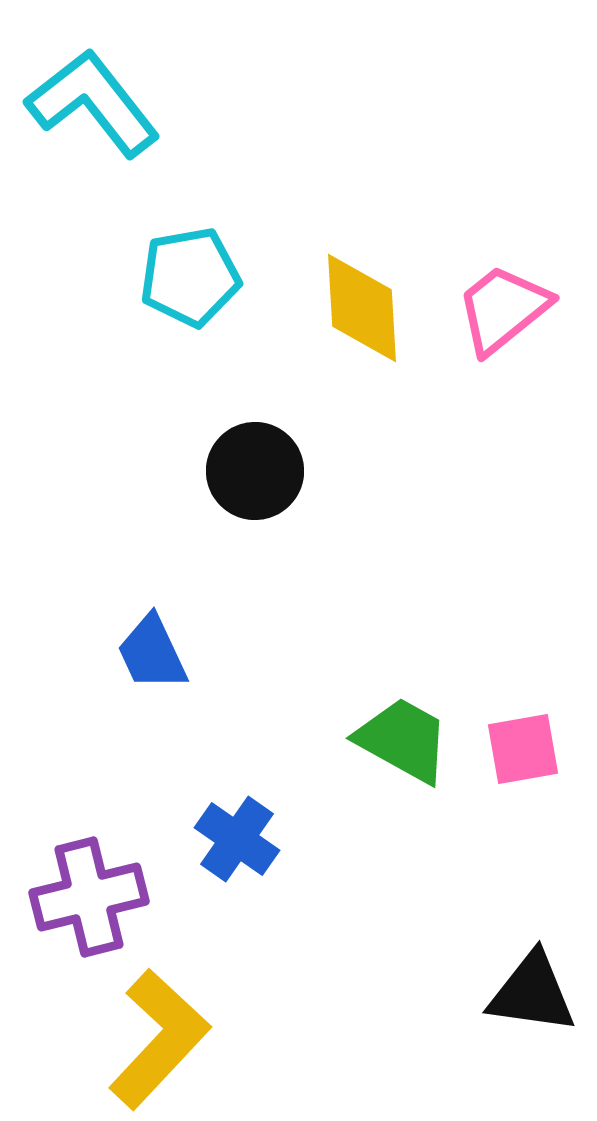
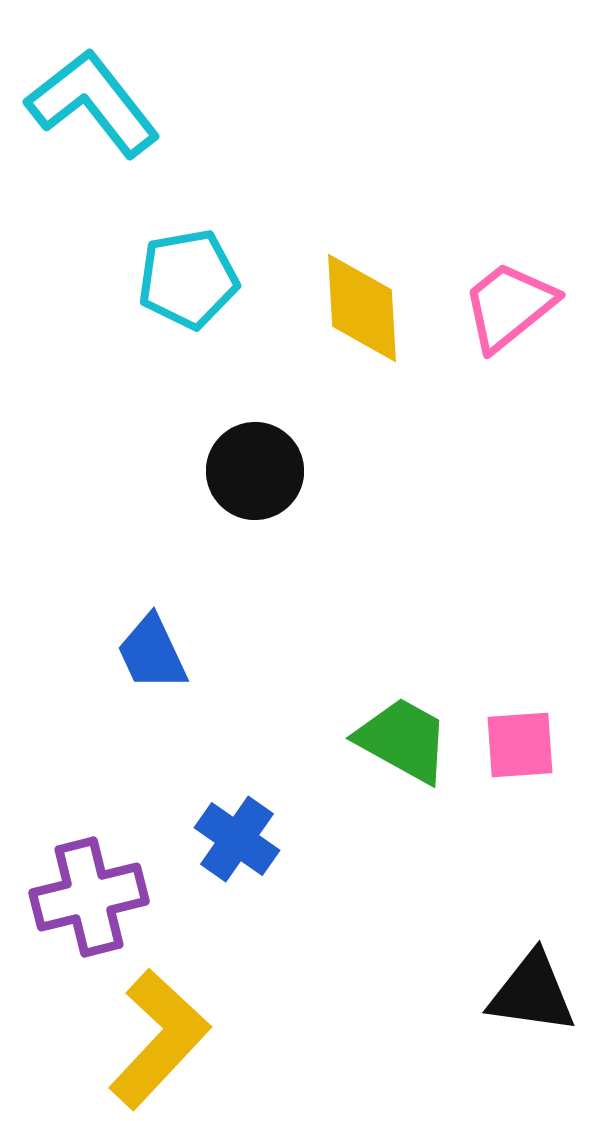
cyan pentagon: moved 2 px left, 2 px down
pink trapezoid: moved 6 px right, 3 px up
pink square: moved 3 px left, 4 px up; rotated 6 degrees clockwise
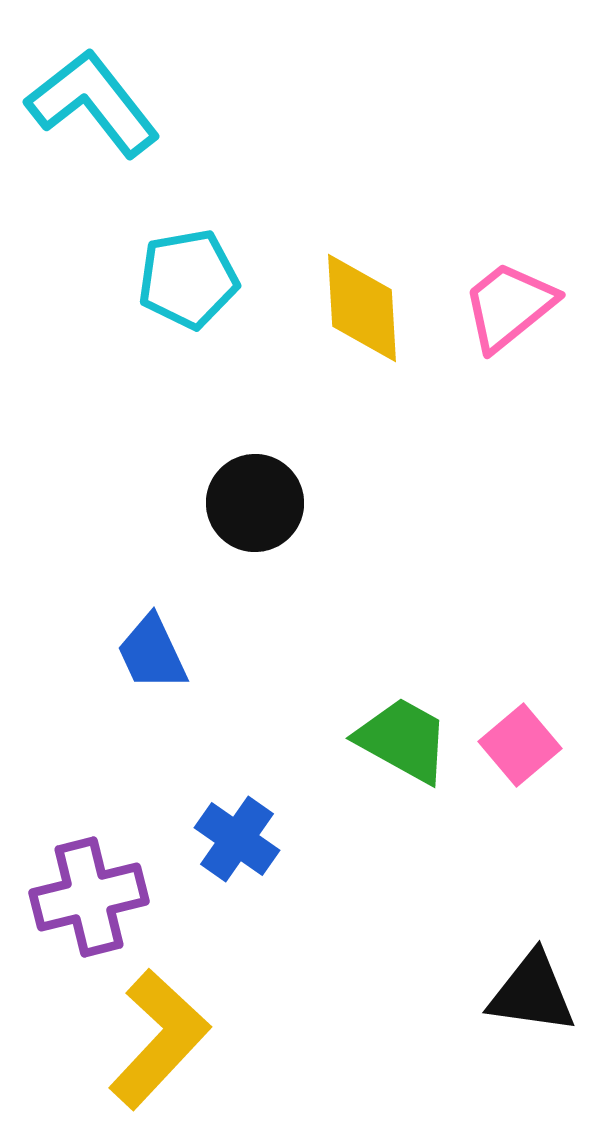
black circle: moved 32 px down
pink square: rotated 36 degrees counterclockwise
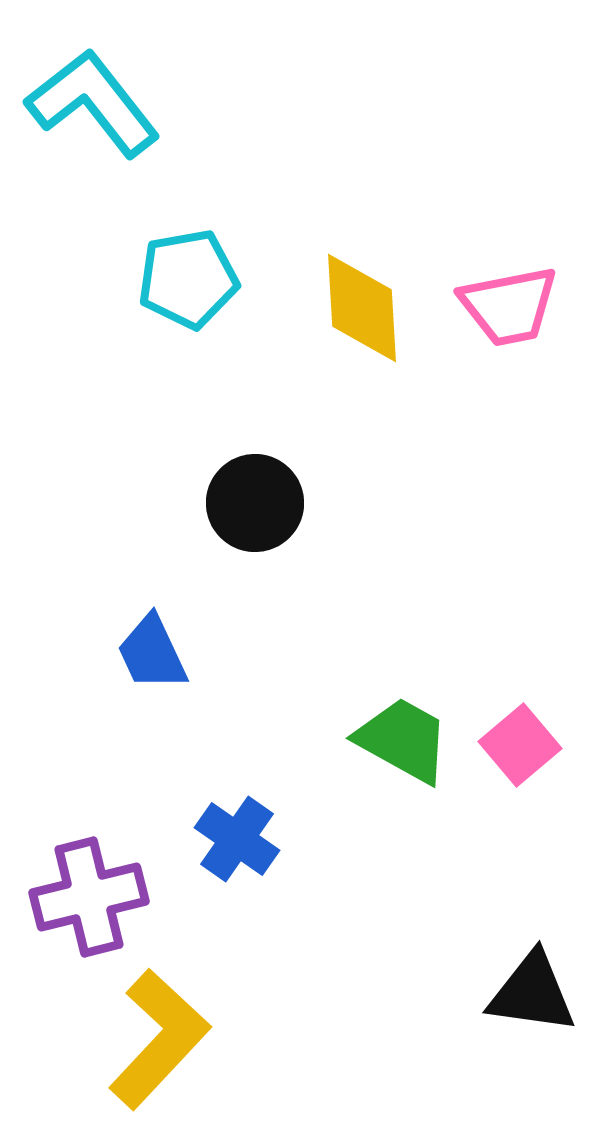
pink trapezoid: rotated 152 degrees counterclockwise
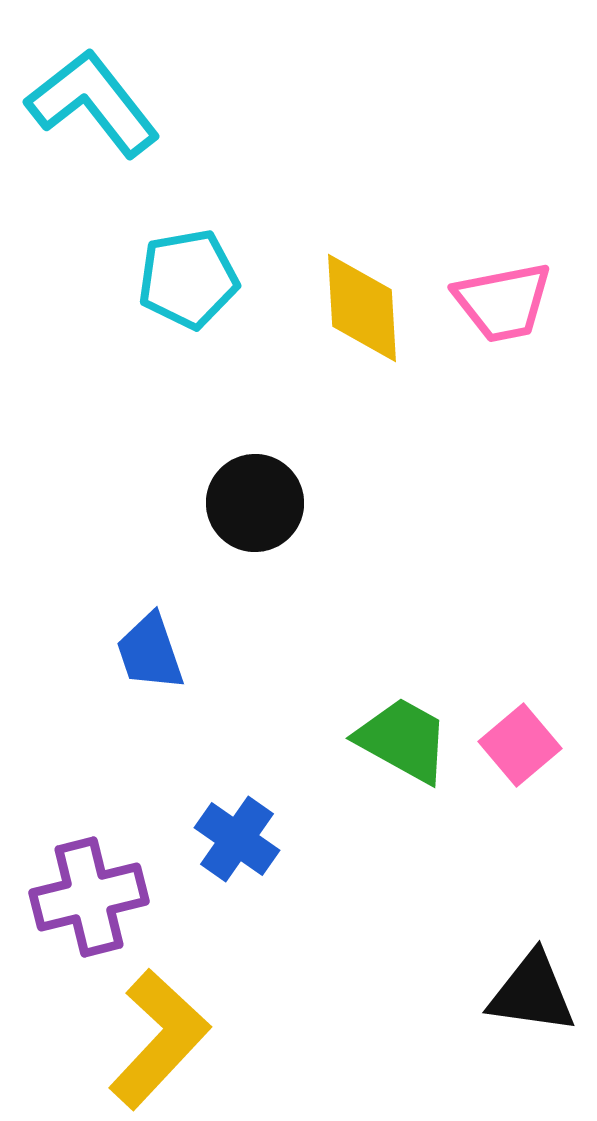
pink trapezoid: moved 6 px left, 4 px up
blue trapezoid: moved 2 px left, 1 px up; rotated 6 degrees clockwise
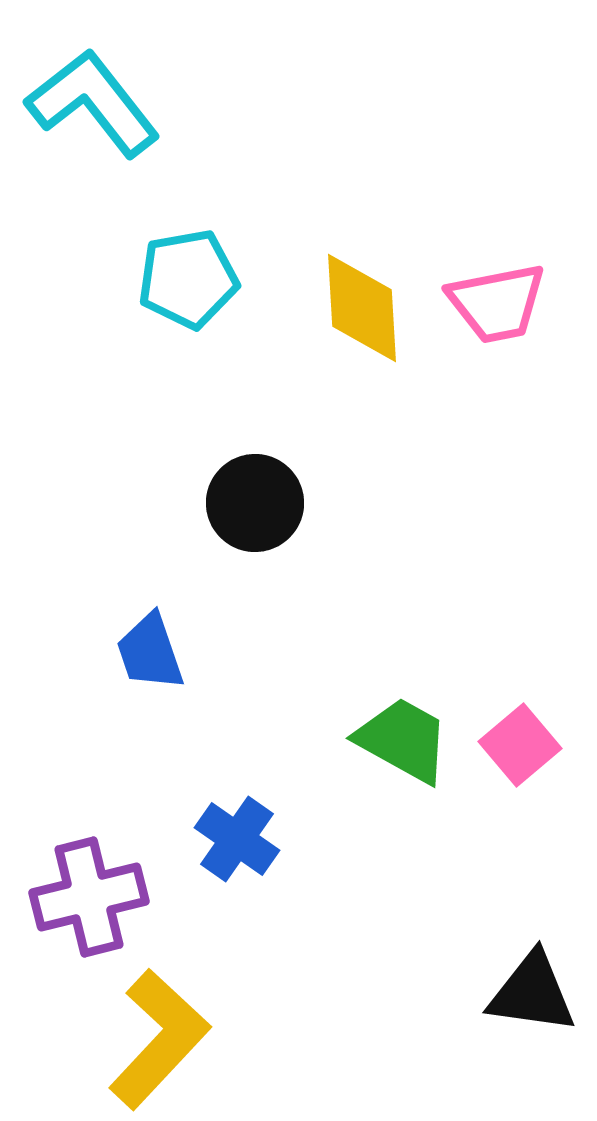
pink trapezoid: moved 6 px left, 1 px down
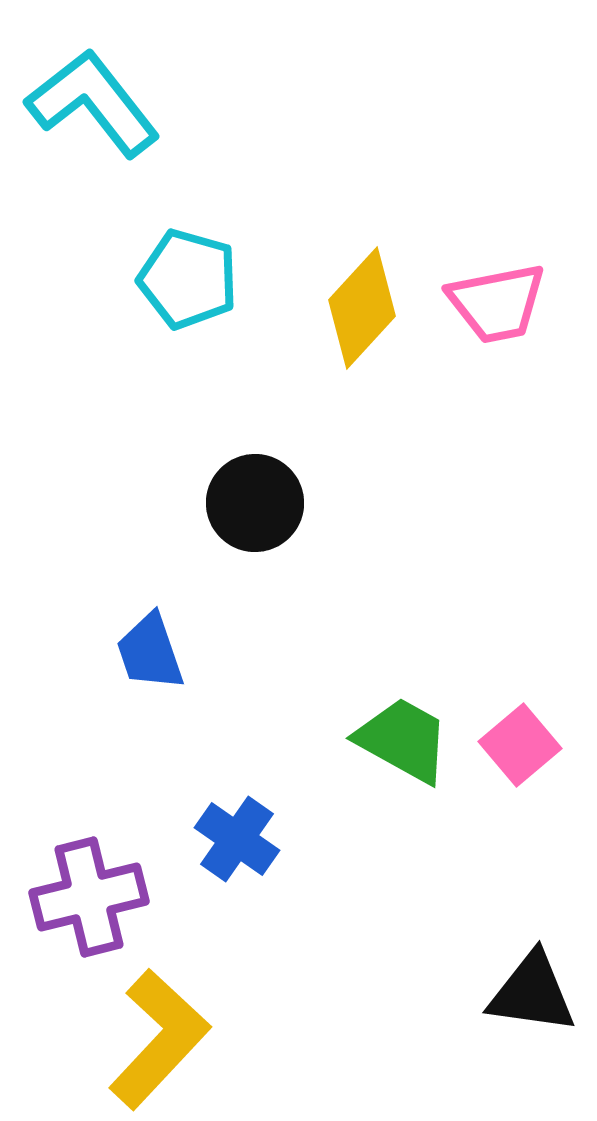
cyan pentagon: rotated 26 degrees clockwise
yellow diamond: rotated 46 degrees clockwise
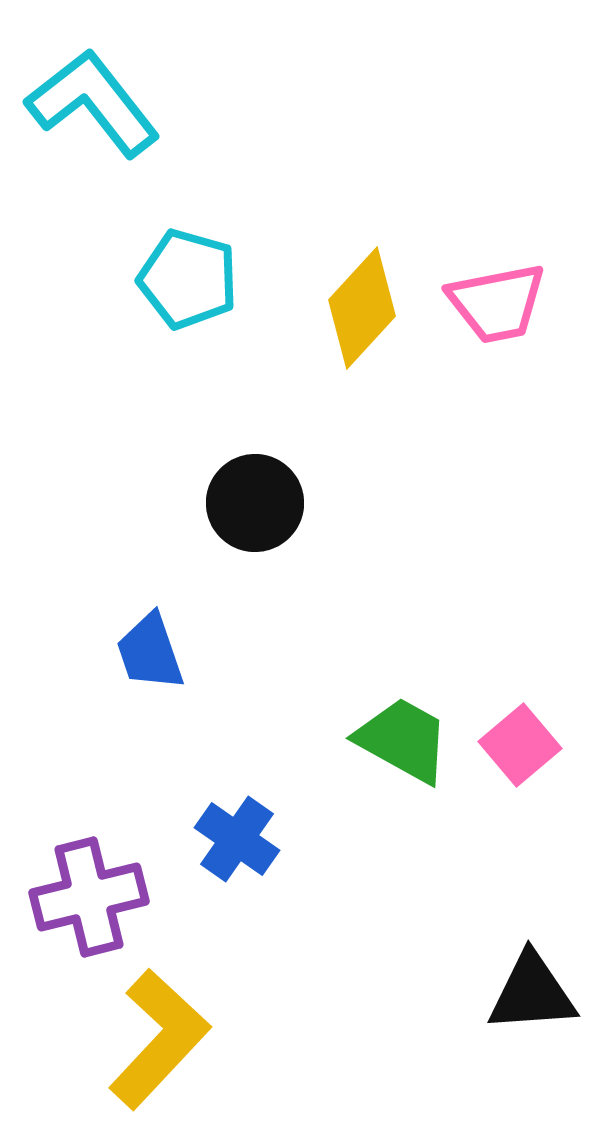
black triangle: rotated 12 degrees counterclockwise
